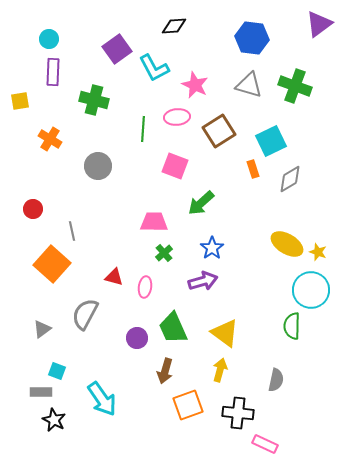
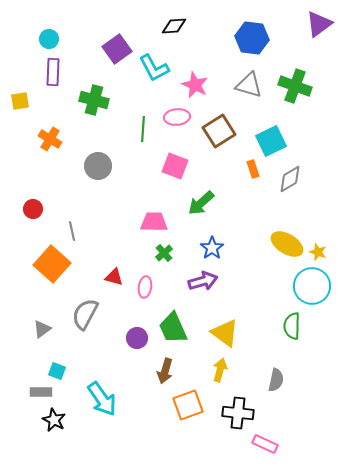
cyan circle at (311, 290): moved 1 px right, 4 px up
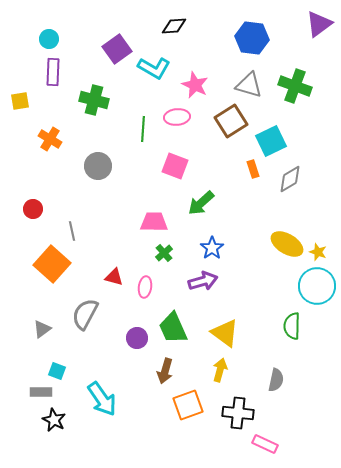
cyan L-shape at (154, 68): rotated 32 degrees counterclockwise
brown square at (219, 131): moved 12 px right, 10 px up
cyan circle at (312, 286): moved 5 px right
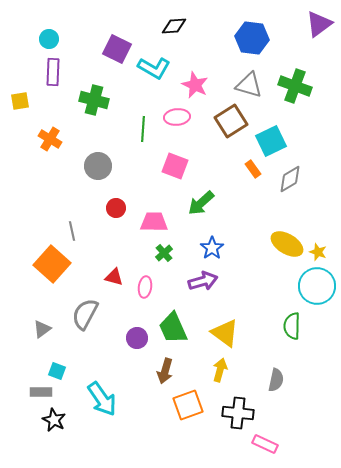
purple square at (117, 49): rotated 28 degrees counterclockwise
orange rectangle at (253, 169): rotated 18 degrees counterclockwise
red circle at (33, 209): moved 83 px right, 1 px up
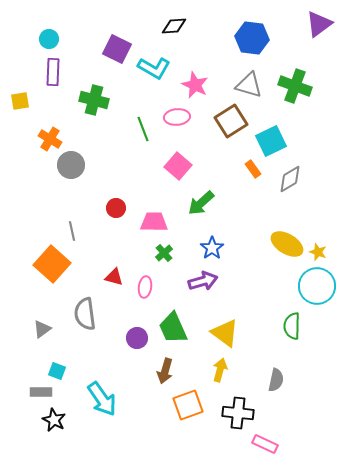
green line at (143, 129): rotated 25 degrees counterclockwise
gray circle at (98, 166): moved 27 px left, 1 px up
pink square at (175, 166): moved 3 px right; rotated 20 degrees clockwise
gray semicircle at (85, 314): rotated 36 degrees counterclockwise
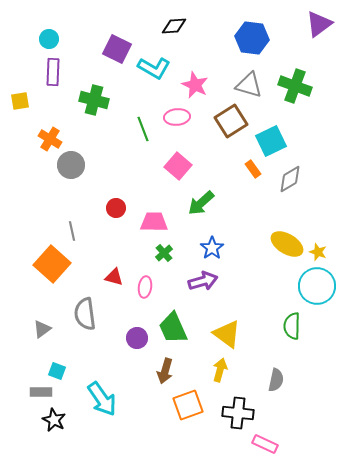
yellow triangle at (225, 333): moved 2 px right, 1 px down
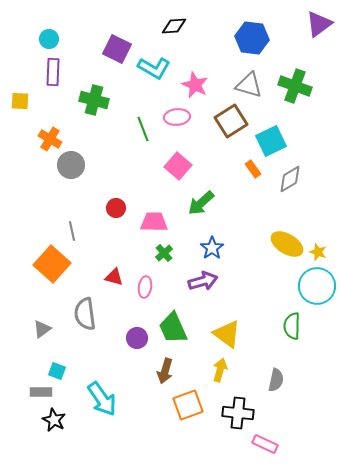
yellow square at (20, 101): rotated 12 degrees clockwise
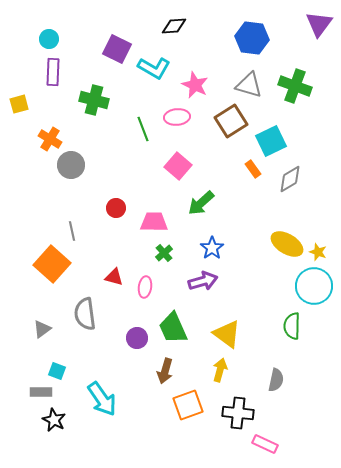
purple triangle at (319, 24): rotated 16 degrees counterclockwise
yellow square at (20, 101): moved 1 px left, 3 px down; rotated 18 degrees counterclockwise
cyan circle at (317, 286): moved 3 px left
